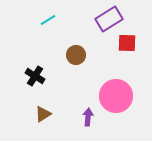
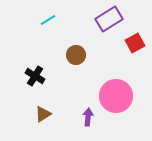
red square: moved 8 px right; rotated 30 degrees counterclockwise
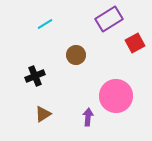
cyan line: moved 3 px left, 4 px down
black cross: rotated 36 degrees clockwise
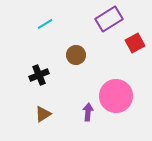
black cross: moved 4 px right, 1 px up
purple arrow: moved 5 px up
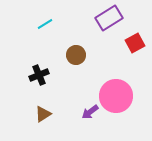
purple rectangle: moved 1 px up
purple arrow: moved 2 px right; rotated 132 degrees counterclockwise
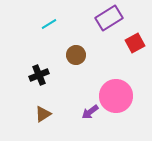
cyan line: moved 4 px right
